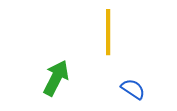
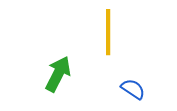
green arrow: moved 2 px right, 4 px up
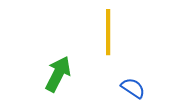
blue semicircle: moved 1 px up
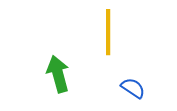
green arrow: rotated 42 degrees counterclockwise
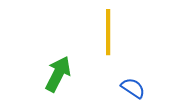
green arrow: rotated 42 degrees clockwise
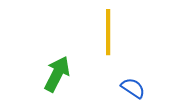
green arrow: moved 1 px left
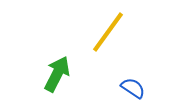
yellow line: rotated 36 degrees clockwise
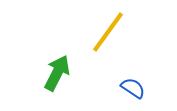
green arrow: moved 1 px up
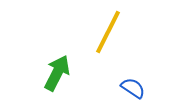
yellow line: rotated 9 degrees counterclockwise
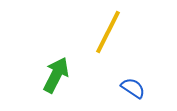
green arrow: moved 1 px left, 2 px down
